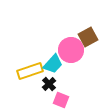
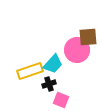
brown square: rotated 24 degrees clockwise
pink circle: moved 6 px right
black cross: rotated 24 degrees clockwise
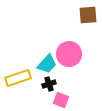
brown square: moved 22 px up
pink circle: moved 8 px left, 4 px down
cyan trapezoid: moved 6 px left
yellow rectangle: moved 12 px left, 7 px down
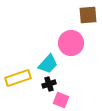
pink circle: moved 2 px right, 11 px up
cyan trapezoid: moved 1 px right
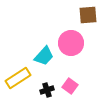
cyan trapezoid: moved 4 px left, 8 px up
yellow rectangle: rotated 15 degrees counterclockwise
black cross: moved 2 px left, 6 px down
pink square: moved 9 px right, 14 px up; rotated 14 degrees clockwise
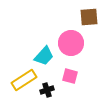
brown square: moved 1 px right, 2 px down
yellow rectangle: moved 6 px right, 2 px down
pink square: moved 10 px up; rotated 21 degrees counterclockwise
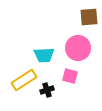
pink circle: moved 7 px right, 5 px down
cyan trapezoid: moved 1 px up; rotated 45 degrees clockwise
